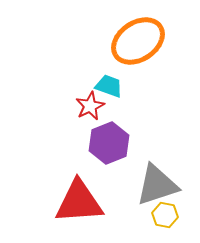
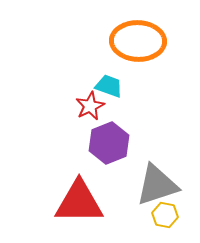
orange ellipse: rotated 36 degrees clockwise
red triangle: rotated 4 degrees clockwise
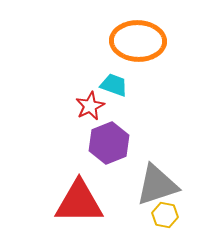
cyan trapezoid: moved 5 px right, 1 px up
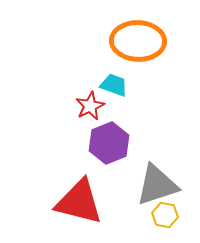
red triangle: rotated 14 degrees clockwise
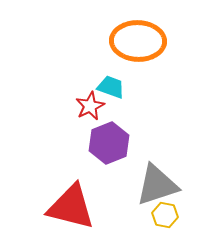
cyan trapezoid: moved 3 px left, 2 px down
red triangle: moved 8 px left, 5 px down
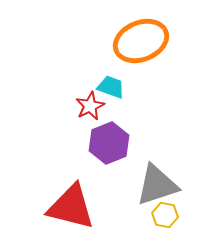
orange ellipse: moved 3 px right; rotated 24 degrees counterclockwise
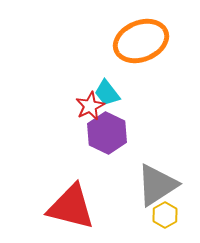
cyan trapezoid: moved 4 px left, 6 px down; rotated 148 degrees counterclockwise
purple hexagon: moved 2 px left, 10 px up; rotated 12 degrees counterclockwise
gray triangle: rotated 15 degrees counterclockwise
yellow hexagon: rotated 20 degrees clockwise
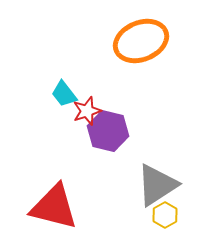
cyan trapezoid: moved 43 px left, 1 px down
red star: moved 3 px left, 5 px down; rotated 8 degrees clockwise
purple hexagon: moved 1 px right, 2 px up; rotated 12 degrees counterclockwise
red triangle: moved 17 px left
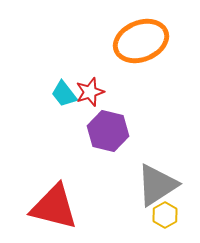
red star: moved 3 px right, 19 px up
